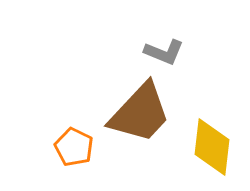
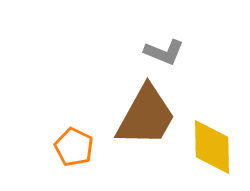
brown trapezoid: moved 6 px right, 3 px down; rotated 14 degrees counterclockwise
yellow diamond: rotated 8 degrees counterclockwise
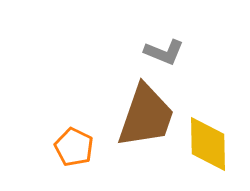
brown trapezoid: rotated 10 degrees counterclockwise
yellow diamond: moved 4 px left, 3 px up
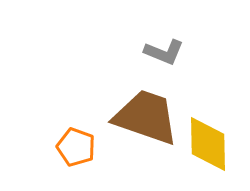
brown trapezoid: moved 1 px down; rotated 90 degrees counterclockwise
orange pentagon: moved 2 px right; rotated 6 degrees counterclockwise
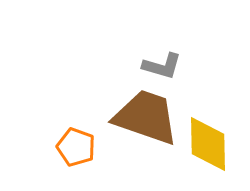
gray L-shape: moved 2 px left, 14 px down; rotated 6 degrees counterclockwise
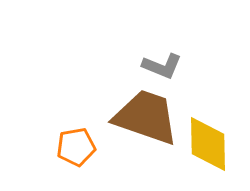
gray L-shape: rotated 6 degrees clockwise
orange pentagon: rotated 30 degrees counterclockwise
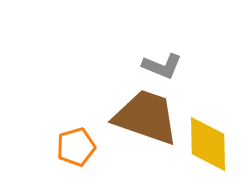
orange pentagon: rotated 6 degrees counterclockwise
